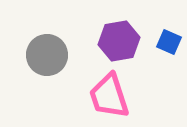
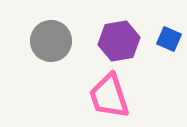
blue square: moved 3 px up
gray circle: moved 4 px right, 14 px up
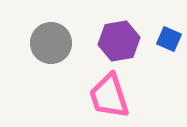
gray circle: moved 2 px down
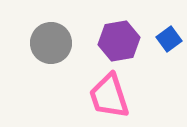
blue square: rotated 30 degrees clockwise
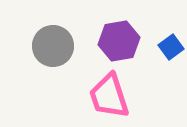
blue square: moved 2 px right, 8 px down
gray circle: moved 2 px right, 3 px down
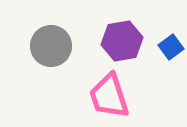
purple hexagon: moved 3 px right
gray circle: moved 2 px left
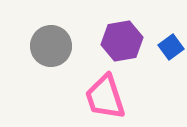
pink trapezoid: moved 4 px left, 1 px down
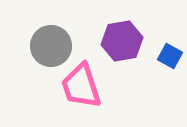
blue square: moved 1 px left, 9 px down; rotated 25 degrees counterclockwise
pink trapezoid: moved 24 px left, 11 px up
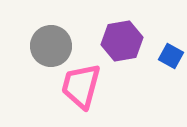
blue square: moved 1 px right
pink trapezoid: rotated 33 degrees clockwise
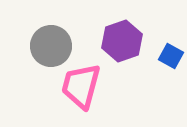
purple hexagon: rotated 9 degrees counterclockwise
